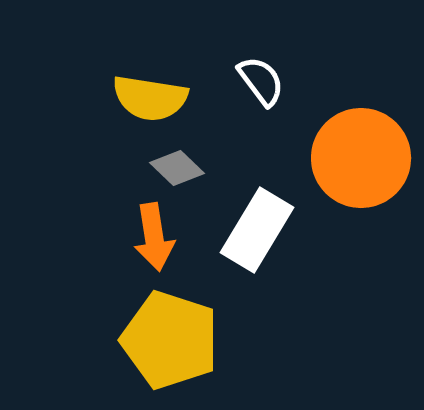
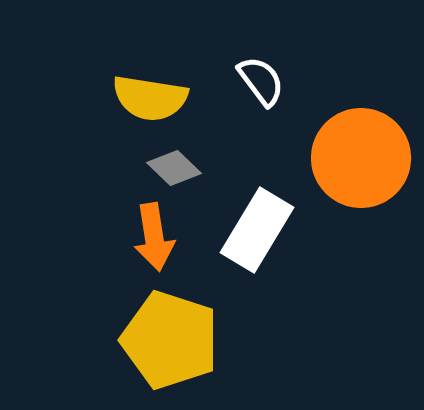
gray diamond: moved 3 px left
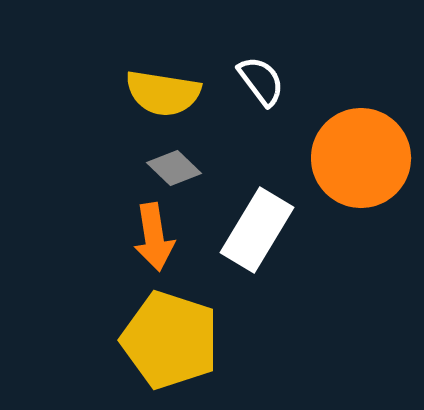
yellow semicircle: moved 13 px right, 5 px up
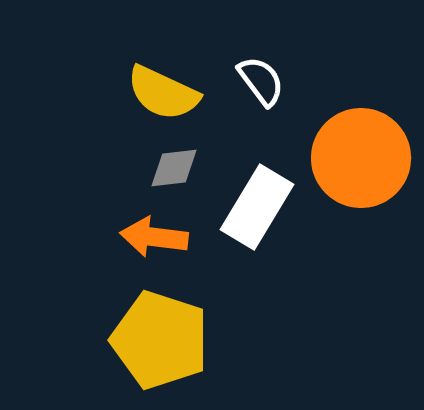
yellow semicircle: rotated 16 degrees clockwise
gray diamond: rotated 50 degrees counterclockwise
white rectangle: moved 23 px up
orange arrow: rotated 106 degrees clockwise
yellow pentagon: moved 10 px left
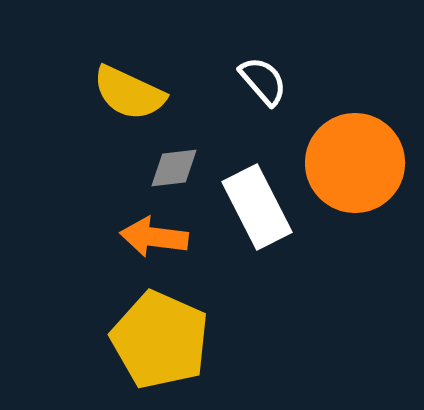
white semicircle: moved 2 px right; rotated 4 degrees counterclockwise
yellow semicircle: moved 34 px left
orange circle: moved 6 px left, 5 px down
white rectangle: rotated 58 degrees counterclockwise
yellow pentagon: rotated 6 degrees clockwise
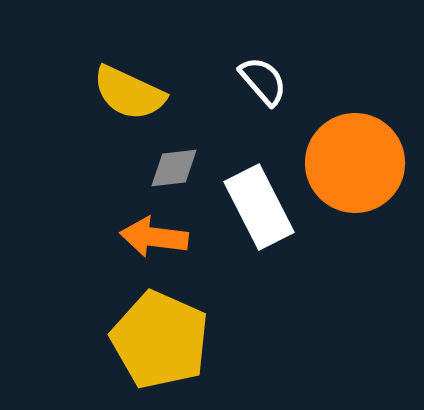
white rectangle: moved 2 px right
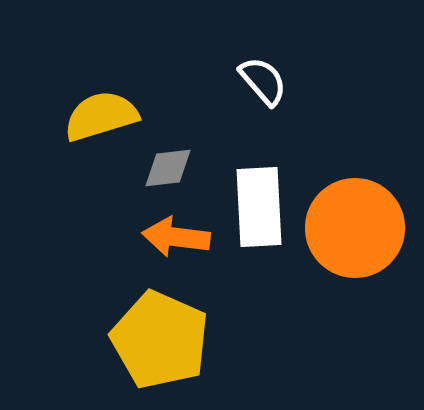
yellow semicircle: moved 28 px left, 23 px down; rotated 138 degrees clockwise
orange circle: moved 65 px down
gray diamond: moved 6 px left
white rectangle: rotated 24 degrees clockwise
orange arrow: moved 22 px right
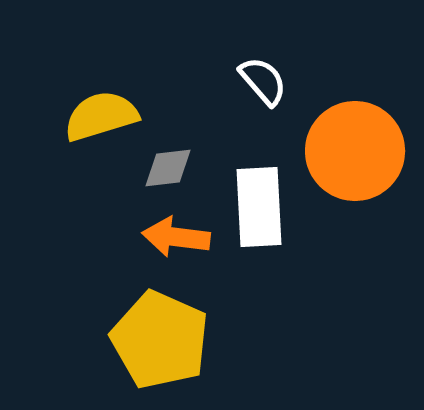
orange circle: moved 77 px up
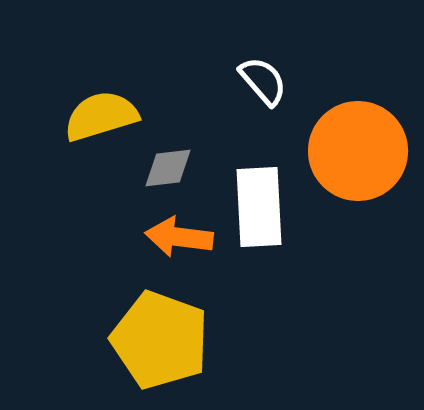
orange circle: moved 3 px right
orange arrow: moved 3 px right
yellow pentagon: rotated 4 degrees counterclockwise
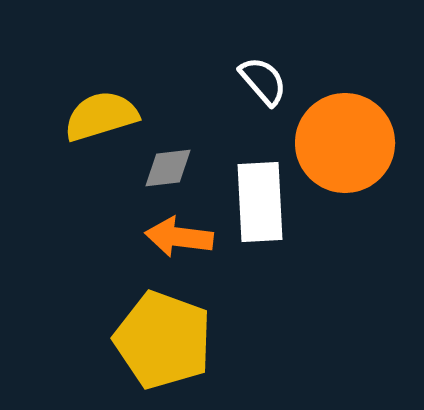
orange circle: moved 13 px left, 8 px up
white rectangle: moved 1 px right, 5 px up
yellow pentagon: moved 3 px right
